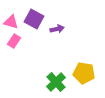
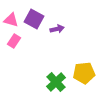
pink triangle: moved 2 px up
yellow pentagon: rotated 15 degrees counterclockwise
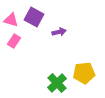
purple square: moved 2 px up
purple arrow: moved 2 px right, 3 px down
green cross: moved 1 px right, 1 px down
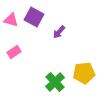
purple arrow: rotated 144 degrees clockwise
pink rectangle: moved 11 px down; rotated 24 degrees clockwise
green cross: moved 2 px left, 1 px up
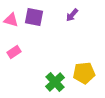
purple square: rotated 18 degrees counterclockwise
purple arrow: moved 13 px right, 17 px up
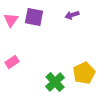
purple arrow: rotated 32 degrees clockwise
pink triangle: rotated 49 degrees clockwise
pink rectangle: moved 2 px left, 10 px down
yellow pentagon: rotated 20 degrees counterclockwise
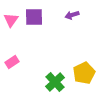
purple square: rotated 12 degrees counterclockwise
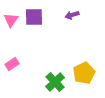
pink rectangle: moved 2 px down
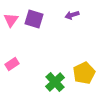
purple square: moved 2 px down; rotated 18 degrees clockwise
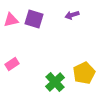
pink triangle: rotated 42 degrees clockwise
